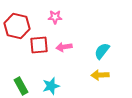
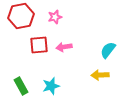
pink star: rotated 16 degrees counterclockwise
red hexagon: moved 4 px right, 10 px up; rotated 25 degrees counterclockwise
cyan semicircle: moved 6 px right, 1 px up
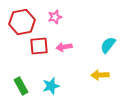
red hexagon: moved 1 px right, 6 px down
red square: moved 1 px down
cyan semicircle: moved 5 px up
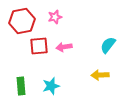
red hexagon: moved 1 px up
green rectangle: rotated 24 degrees clockwise
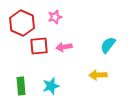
red hexagon: moved 2 px down; rotated 25 degrees counterclockwise
yellow arrow: moved 2 px left
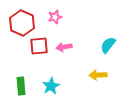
cyan star: rotated 12 degrees counterclockwise
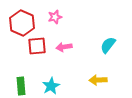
red square: moved 2 px left
yellow arrow: moved 5 px down
